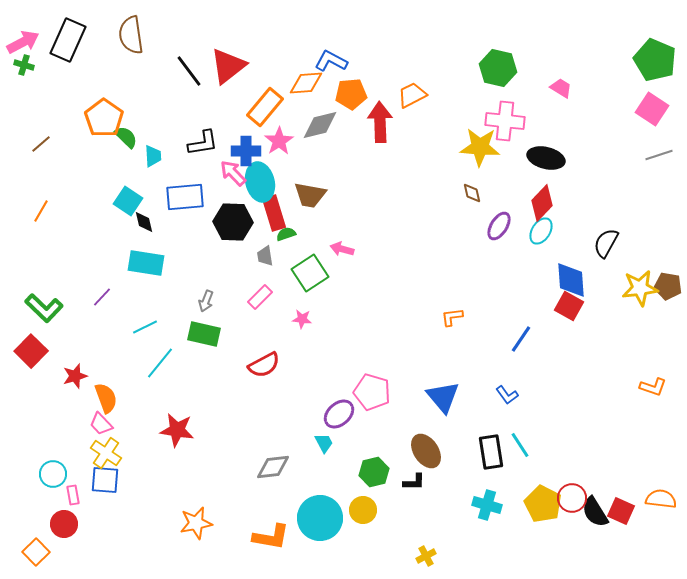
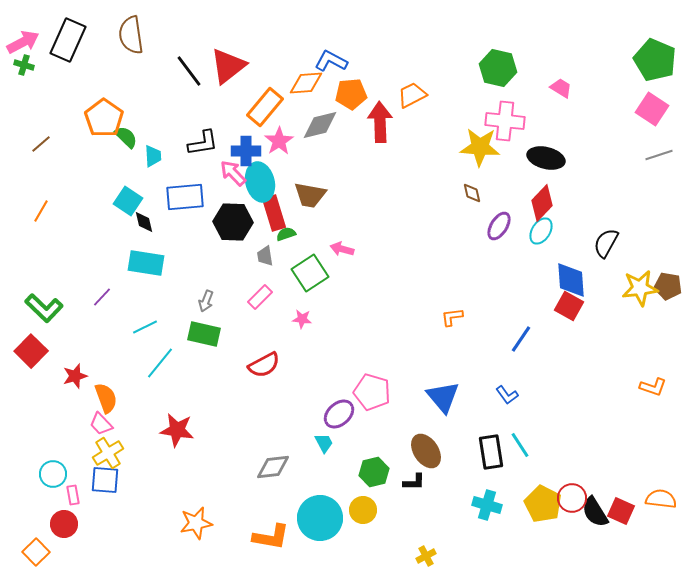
yellow cross at (106, 453): moved 2 px right; rotated 24 degrees clockwise
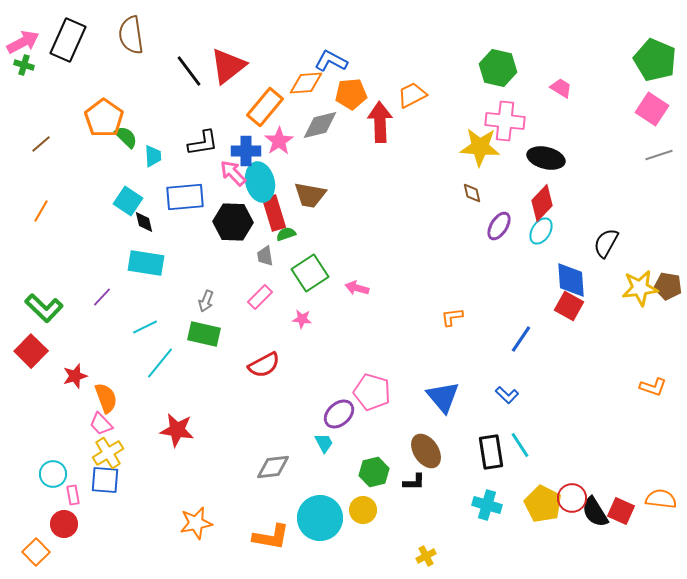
pink arrow at (342, 249): moved 15 px right, 39 px down
blue L-shape at (507, 395): rotated 10 degrees counterclockwise
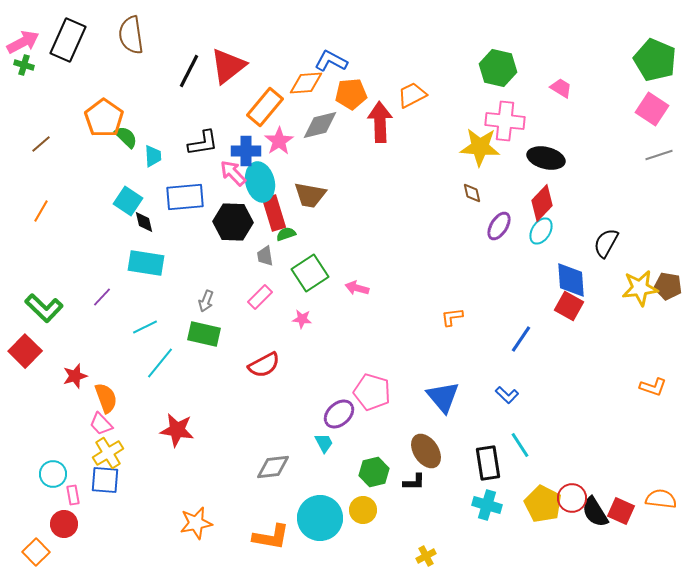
black line at (189, 71): rotated 64 degrees clockwise
red square at (31, 351): moved 6 px left
black rectangle at (491, 452): moved 3 px left, 11 px down
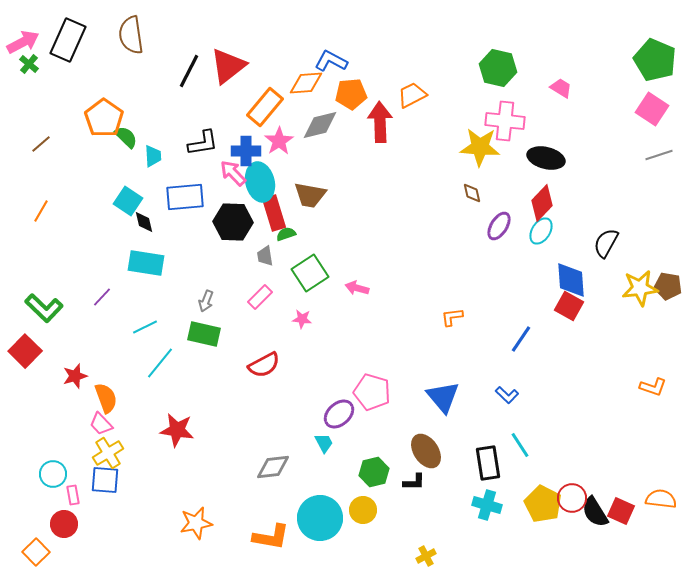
green cross at (24, 65): moved 5 px right, 1 px up; rotated 24 degrees clockwise
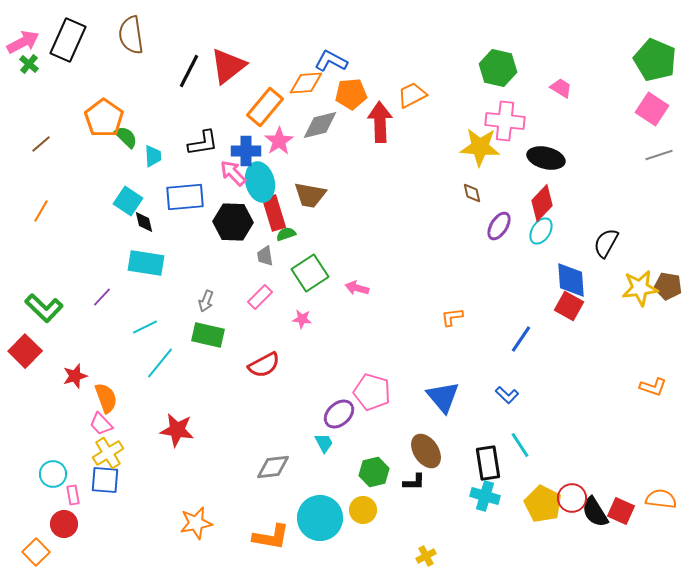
green rectangle at (204, 334): moved 4 px right, 1 px down
cyan cross at (487, 505): moved 2 px left, 9 px up
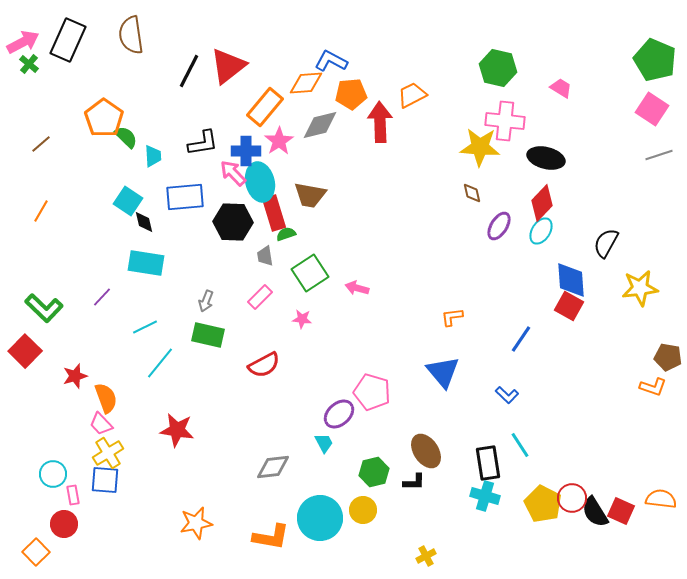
brown pentagon at (668, 286): moved 71 px down
blue triangle at (443, 397): moved 25 px up
